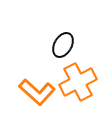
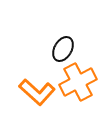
black ellipse: moved 4 px down
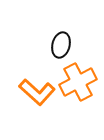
black ellipse: moved 2 px left, 4 px up; rotated 15 degrees counterclockwise
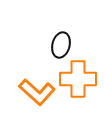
orange cross: moved 3 px up; rotated 27 degrees clockwise
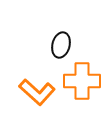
orange cross: moved 4 px right, 2 px down
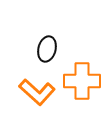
black ellipse: moved 14 px left, 4 px down
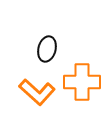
orange cross: moved 1 px down
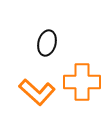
black ellipse: moved 6 px up
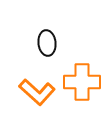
black ellipse: rotated 20 degrees counterclockwise
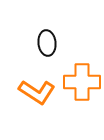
orange L-shape: rotated 9 degrees counterclockwise
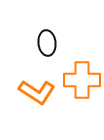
orange cross: moved 2 px up
